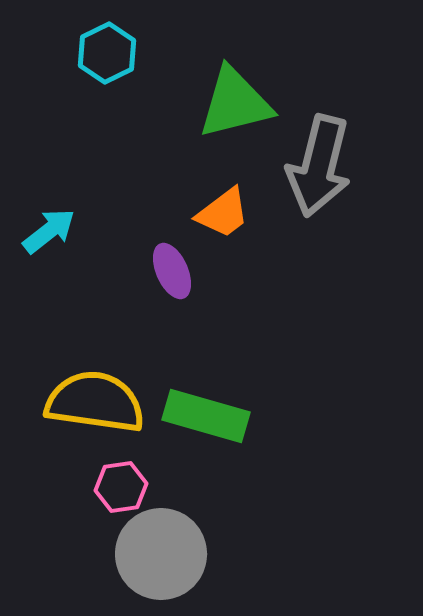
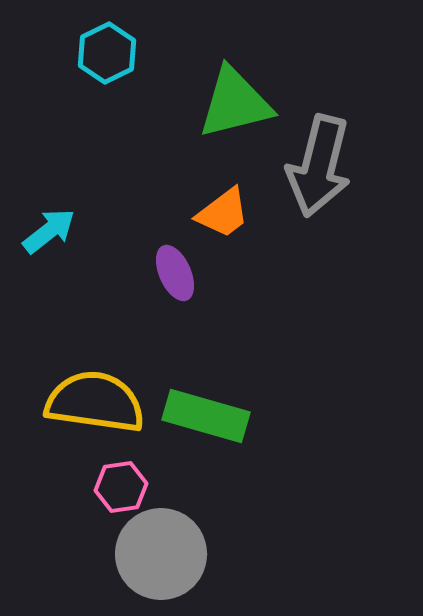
purple ellipse: moved 3 px right, 2 px down
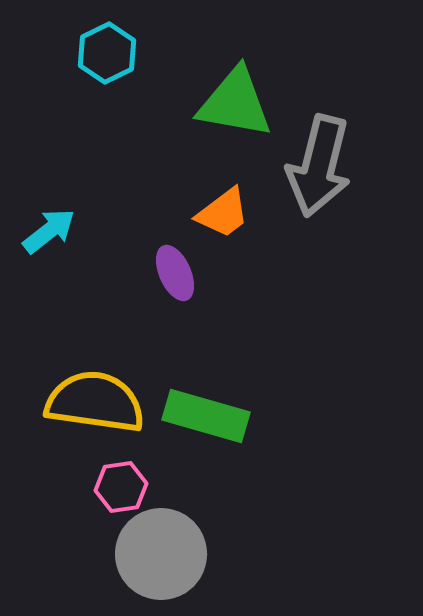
green triangle: rotated 24 degrees clockwise
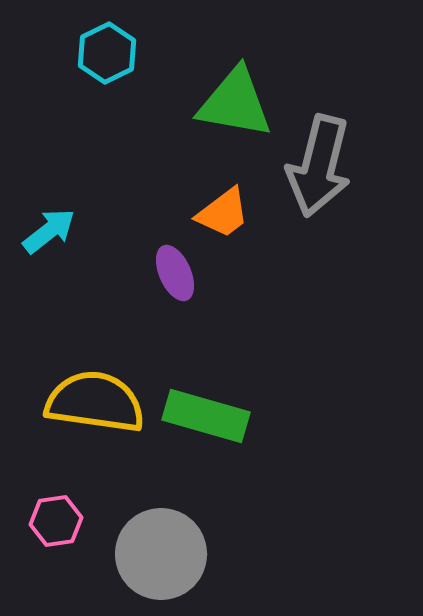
pink hexagon: moved 65 px left, 34 px down
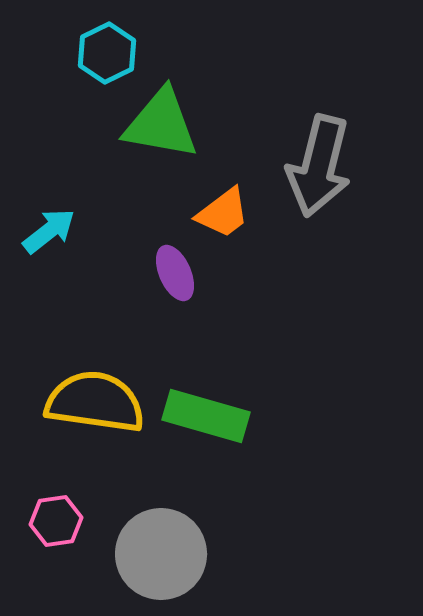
green triangle: moved 74 px left, 21 px down
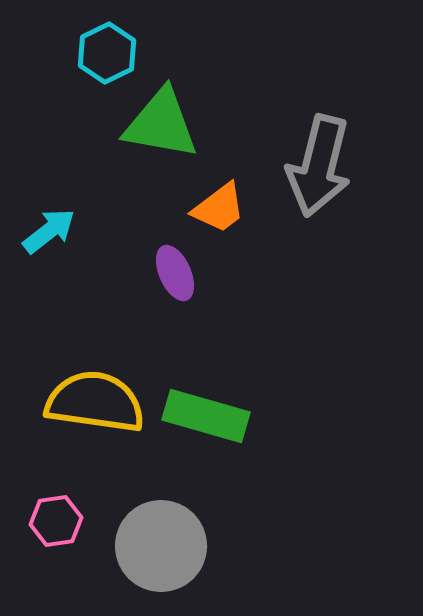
orange trapezoid: moved 4 px left, 5 px up
gray circle: moved 8 px up
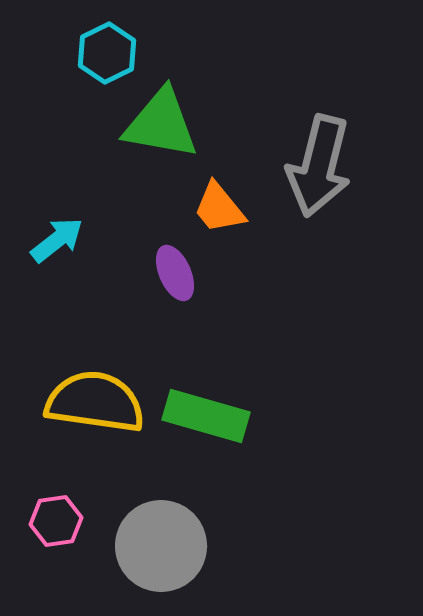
orange trapezoid: rotated 88 degrees clockwise
cyan arrow: moved 8 px right, 9 px down
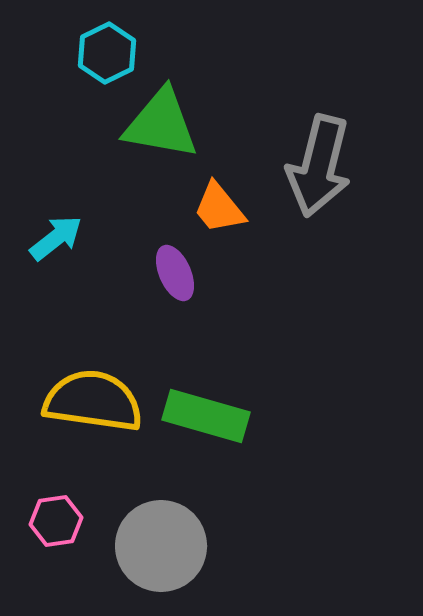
cyan arrow: moved 1 px left, 2 px up
yellow semicircle: moved 2 px left, 1 px up
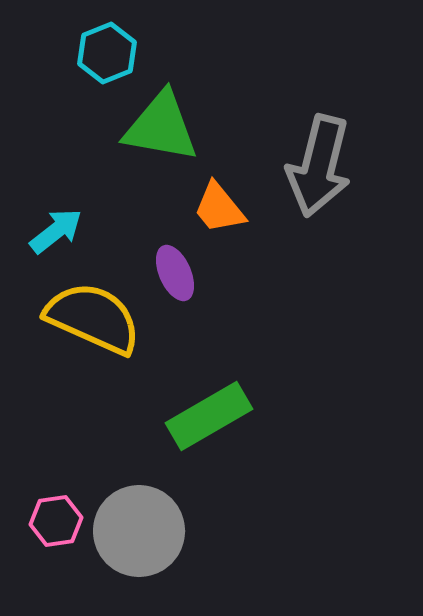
cyan hexagon: rotated 4 degrees clockwise
green triangle: moved 3 px down
cyan arrow: moved 7 px up
yellow semicircle: moved 83 px up; rotated 16 degrees clockwise
green rectangle: moved 3 px right; rotated 46 degrees counterclockwise
gray circle: moved 22 px left, 15 px up
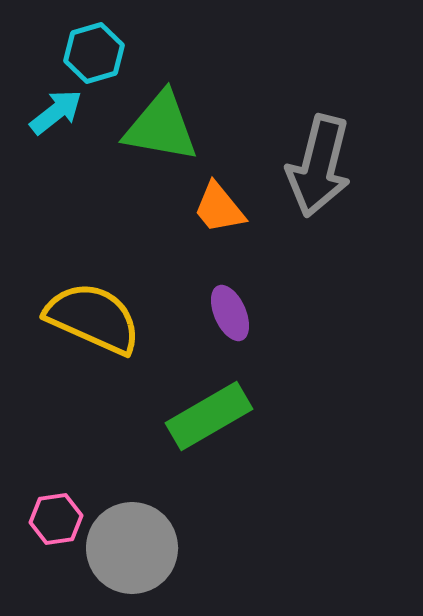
cyan hexagon: moved 13 px left; rotated 6 degrees clockwise
cyan arrow: moved 119 px up
purple ellipse: moved 55 px right, 40 px down
pink hexagon: moved 2 px up
gray circle: moved 7 px left, 17 px down
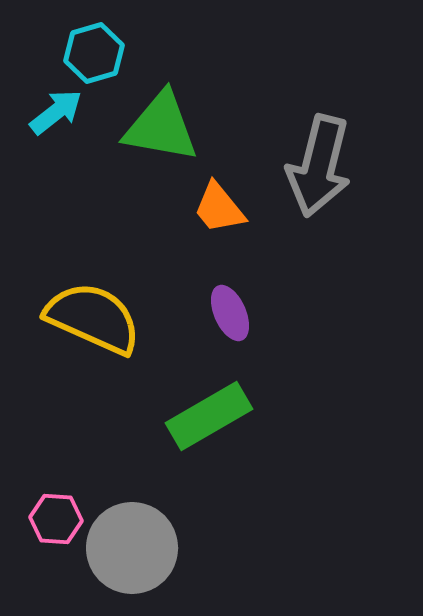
pink hexagon: rotated 12 degrees clockwise
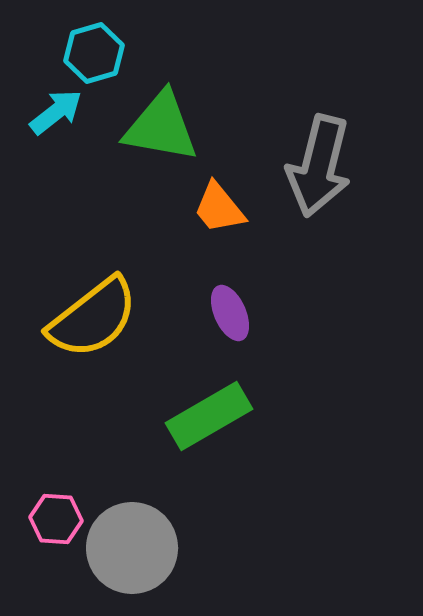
yellow semicircle: rotated 118 degrees clockwise
